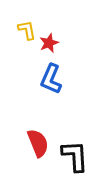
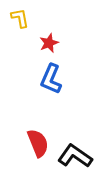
yellow L-shape: moved 7 px left, 12 px up
black L-shape: rotated 52 degrees counterclockwise
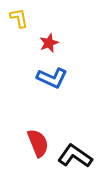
yellow L-shape: moved 1 px left
blue L-shape: moved 1 px right, 1 px up; rotated 88 degrees counterclockwise
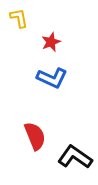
red star: moved 2 px right, 1 px up
red semicircle: moved 3 px left, 7 px up
black L-shape: moved 1 px down
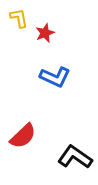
red star: moved 6 px left, 9 px up
blue L-shape: moved 3 px right, 1 px up
red semicircle: moved 12 px left; rotated 68 degrees clockwise
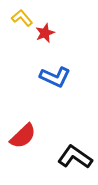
yellow L-shape: moved 3 px right; rotated 30 degrees counterclockwise
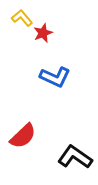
red star: moved 2 px left
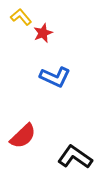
yellow L-shape: moved 1 px left, 1 px up
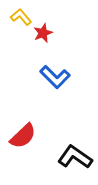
blue L-shape: rotated 20 degrees clockwise
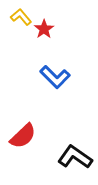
red star: moved 1 px right, 4 px up; rotated 12 degrees counterclockwise
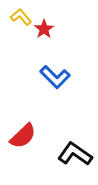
black L-shape: moved 3 px up
